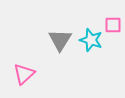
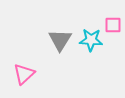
cyan star: rotated 15 degrees counterclockwise
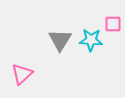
pink square: moved 1 px up
pink triangle: moved 2 px left
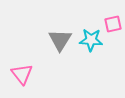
pink square: rotated 12 degrees counterclockwise
pink triangle: rotated 25 degrees counterclockwise
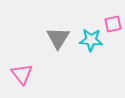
gray triangle: moved 2 px left, 2 px up
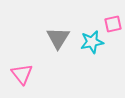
cyan star: moved 1 px right, 2 px down; rotated 15 degrees counterclockwise
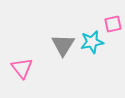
gray triangle: moved 5 px right, 7 px down
pink triangle: moved 6 px up
